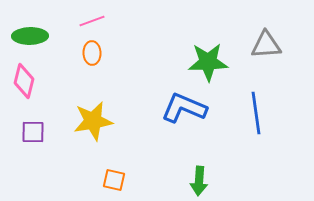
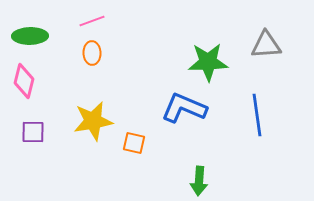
blue line: moved 1 px right, 2 px down
orange square: moved 20 px right, 37 px up
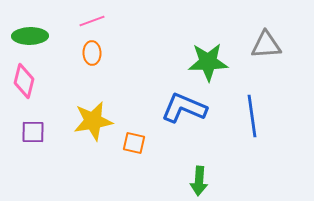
blue line: moved 5 px left, 1 px down
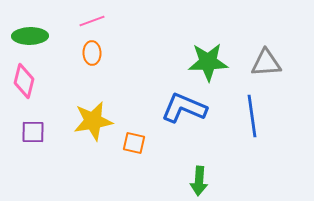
gray triangle: moved 18 px down
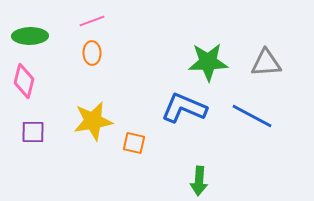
blue line: rotated 54 degrees counterclockwise
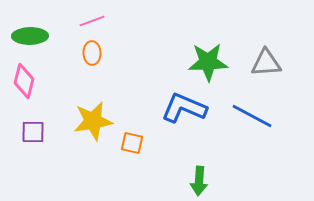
orange square: moved 2 px left
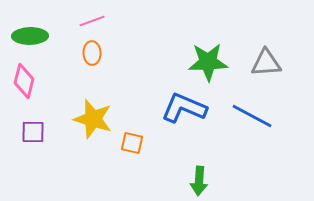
yellow star: moved 2 px up; rotated 27 degrees clockwise
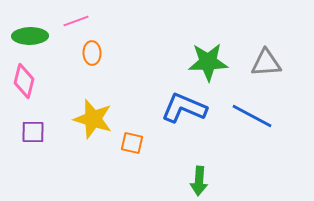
pink line: moved 16 px left
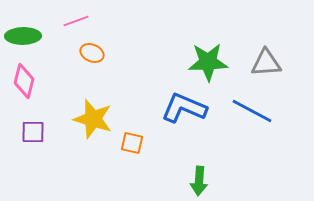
green ellipse: moved 7 px left
orange ellipse: rotated 65 degrees counterclockwise
blue line: moved 5 px up
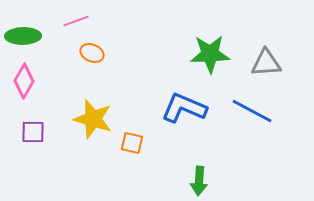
green star: moved 2 px right, 8 px up
pink diamond: rotated 16 degrees clockwise
